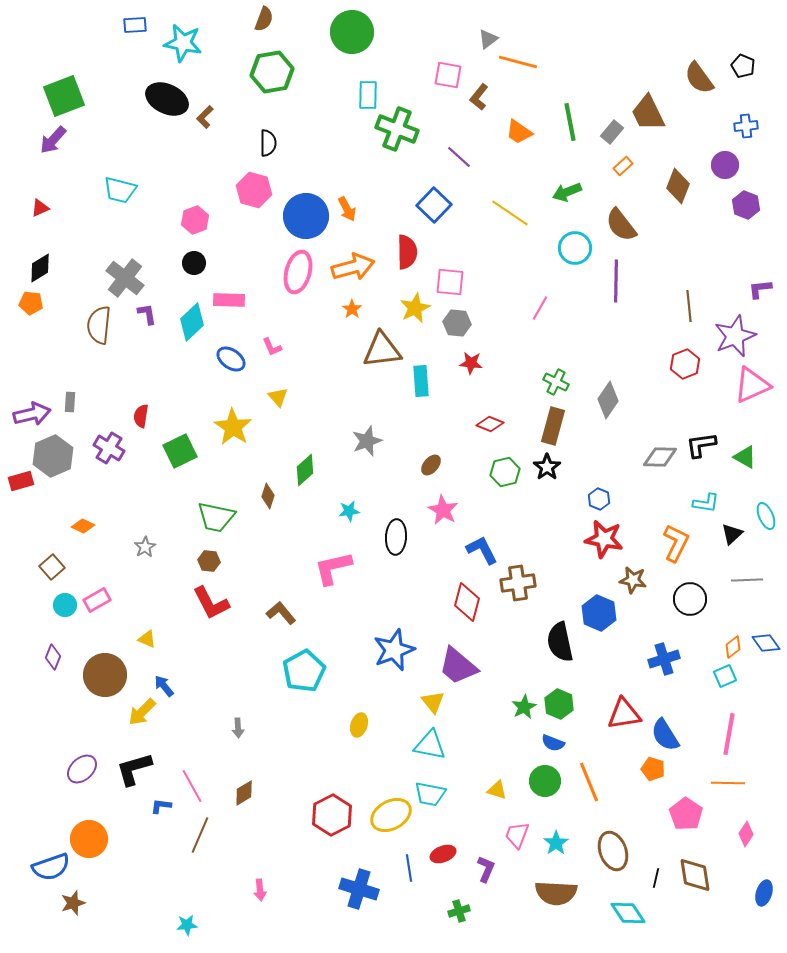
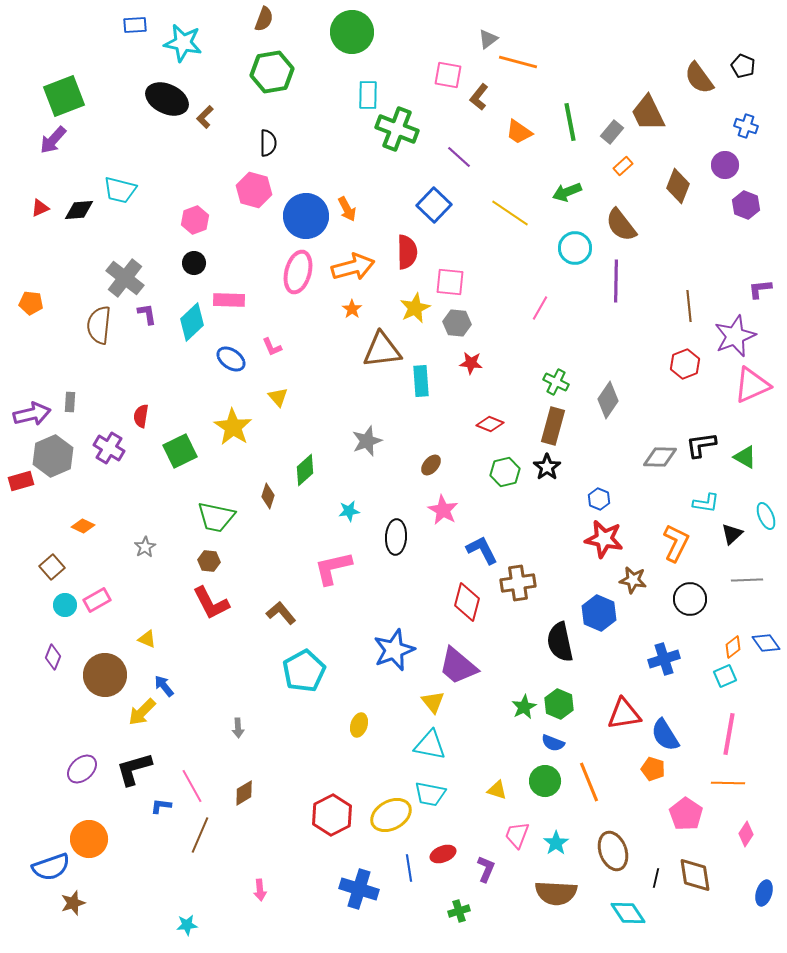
blue cross at (746, 126): rotated 25 degrees clockwise
black diamond at (40, 268): moved 39 px right, 58 px up; rotated 28 degrees clockwise
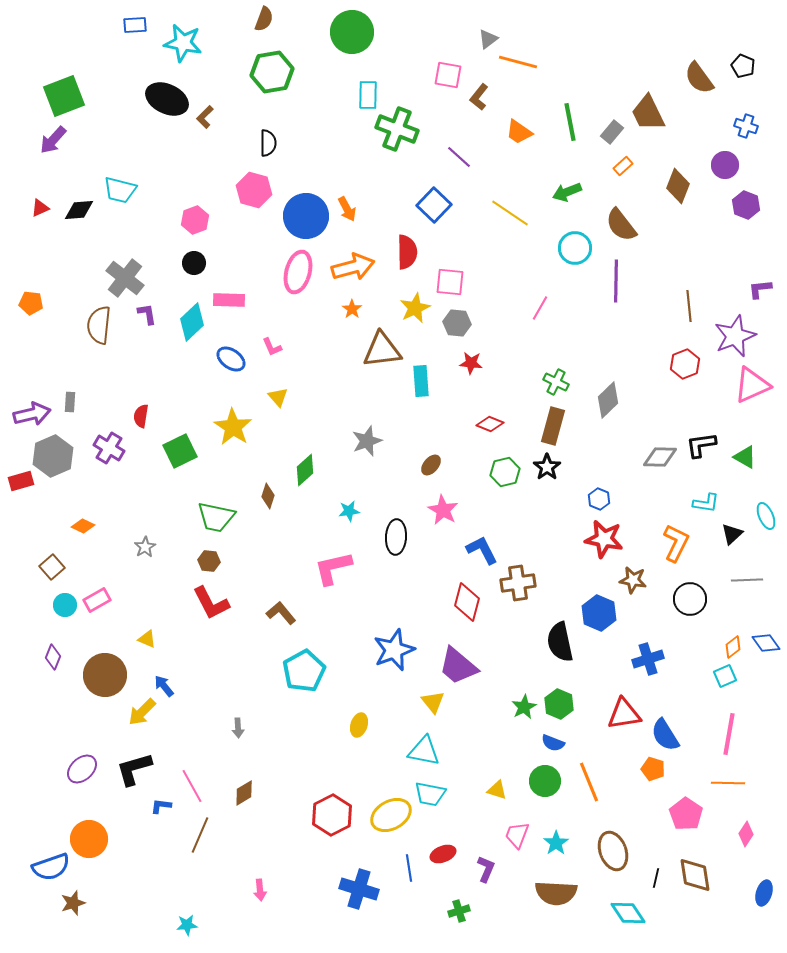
gray diamond at (608, 400): rotated 12 degrees clockwise
blue cross at (664, 659): moved 16 px left
cyan triangle at (430, 745): moved 6 px left, 6 px down
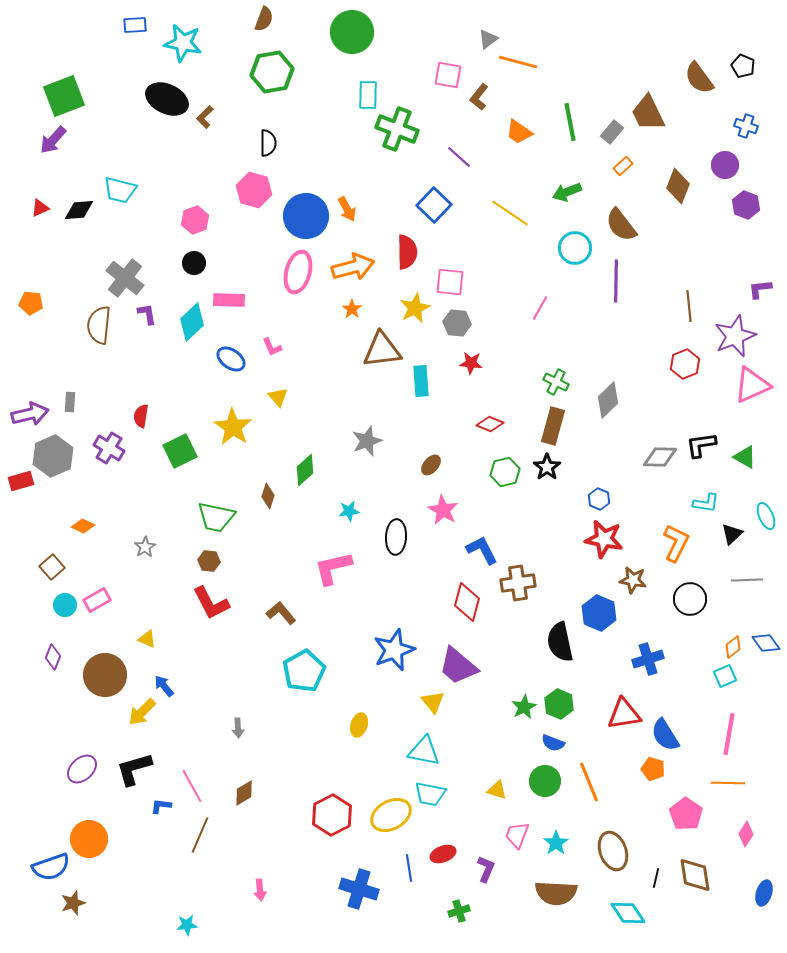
purple arrow at (32, 414): moved 2 px left
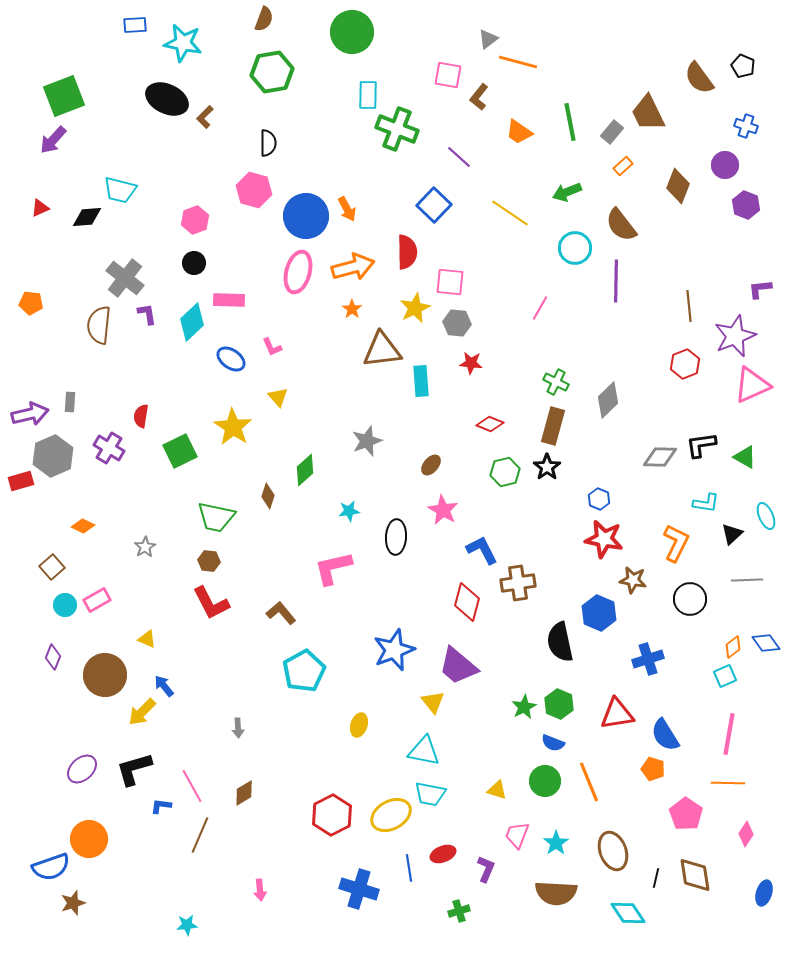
black diamond at (79, 210): moved 8 px right, 7 px down
red triangle at (624, 714): moved 7 px left
